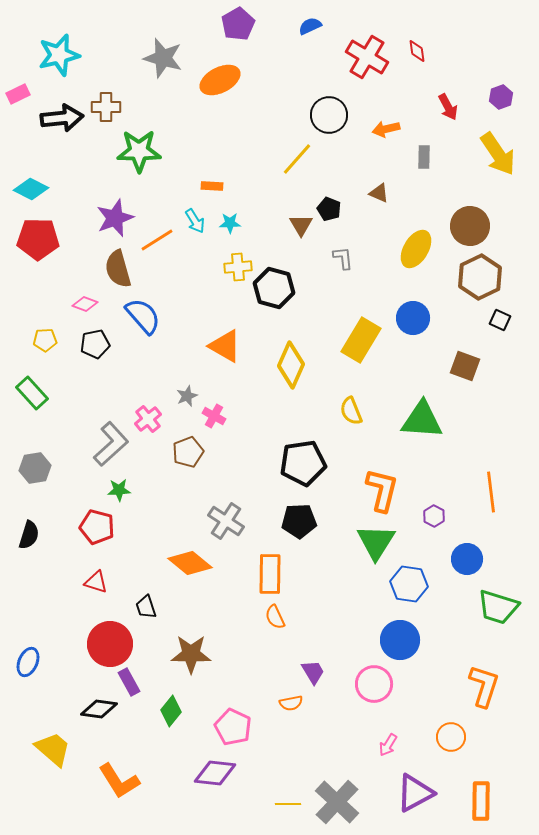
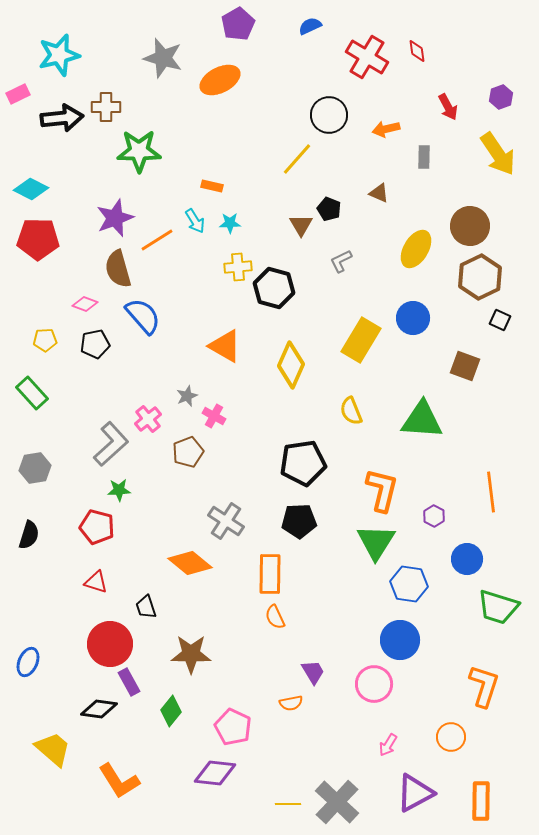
orange rectangle at (212, 186): rotated 10 degrees clockwise
gray L-shape at (343, 258): moved 2 px left, 3 px down; rotated 110 degrees counterclockwise
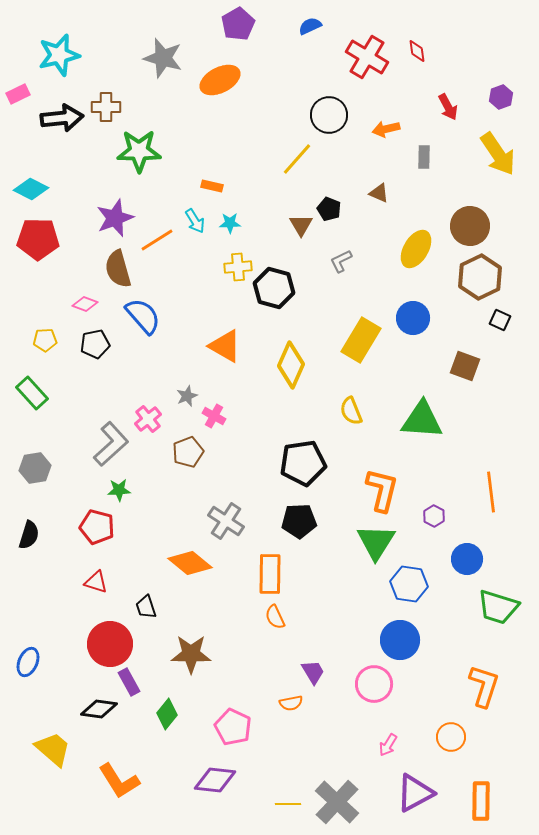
green diamond at (171, 711): moved 4 px left, 3 px down
purple diamond at (215, 773): moved 7 px down
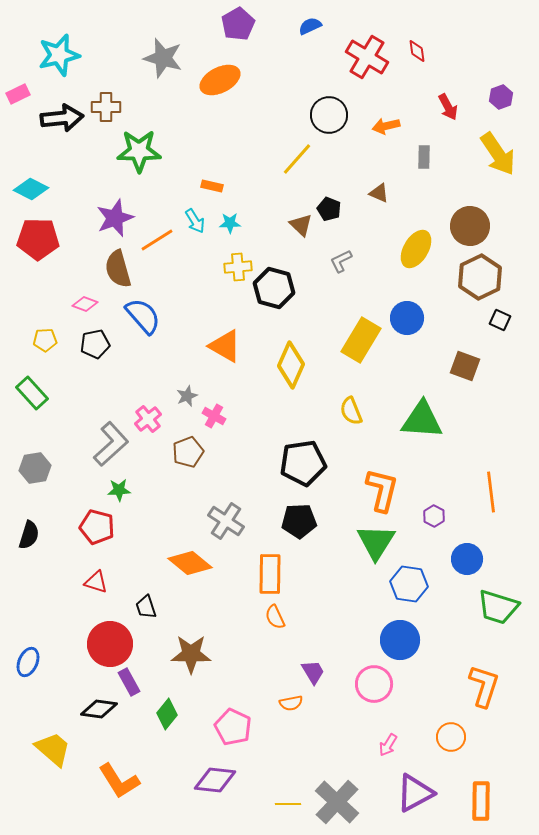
orange arrow at (386, 129): moved 3 px up
brown triangle at (301, 225): rotated 15 degrees counterclockwise
blue circle at (413, 318): moved 6 px left
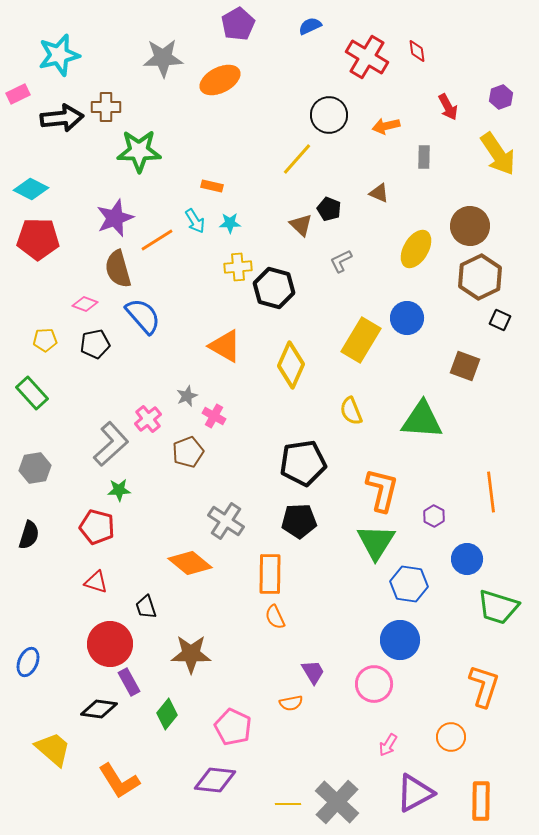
gray star at (163, 58): rotated 18 degrees counterclockwise
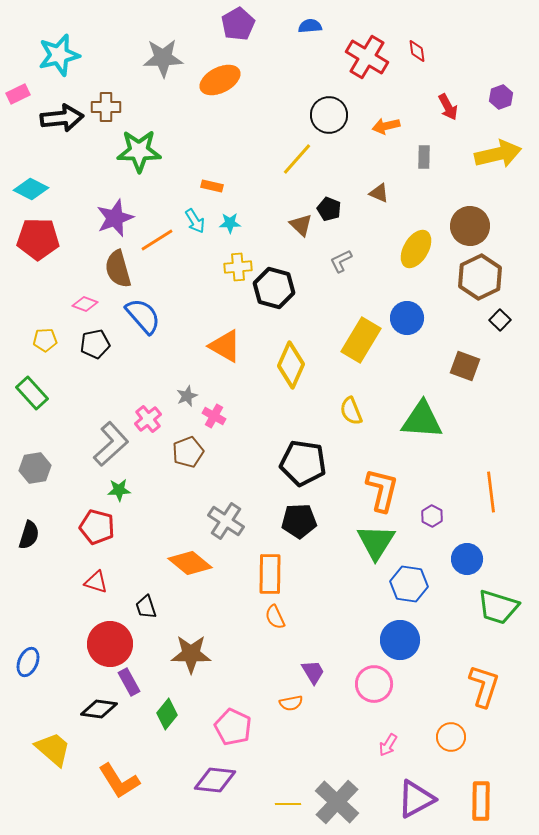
blue semicircle at (310, 26): rotated 20 degrees clockwise
yellow arrow at (498, 154): rotated 69 degrees counterclockwise
black square at (500, 320): rotated 20 degrees clockwise
black pentagon at (303, 463): rotated 18 degrees clockwise
purple hexagon at (434, 516): moved 2 px left
purple triangle at (415, 793): moved 1 px right, 6 px down
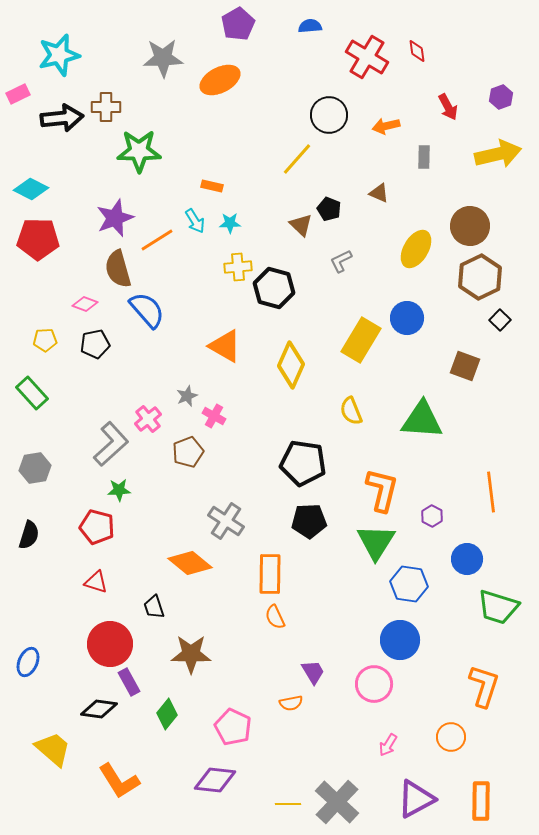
blue semicircle at (143, 316): moved 4 px right, 6 px up
black pentagon at (299, 521): moved 10 px right
black trapezoid at (146, 607): moved 8 px right
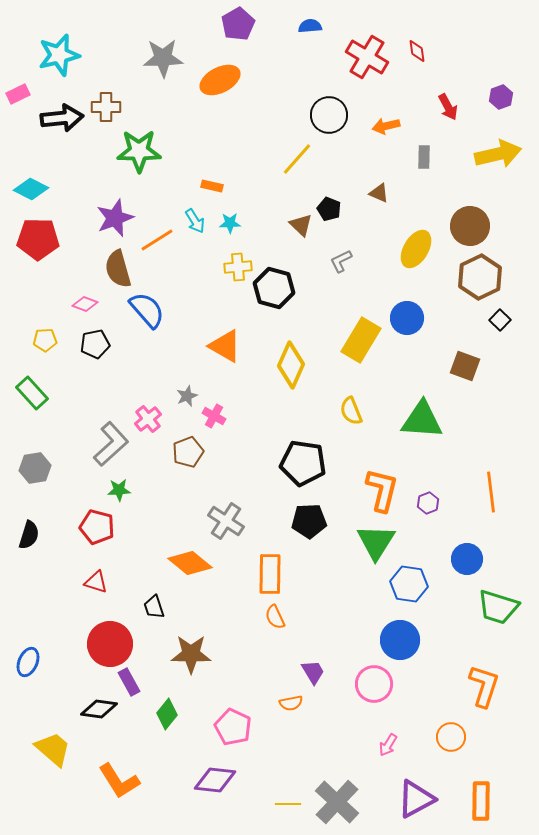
purple hexagon at (432, 516): moved 4 px left, 13 px up; rotated 10 degrees clockwise
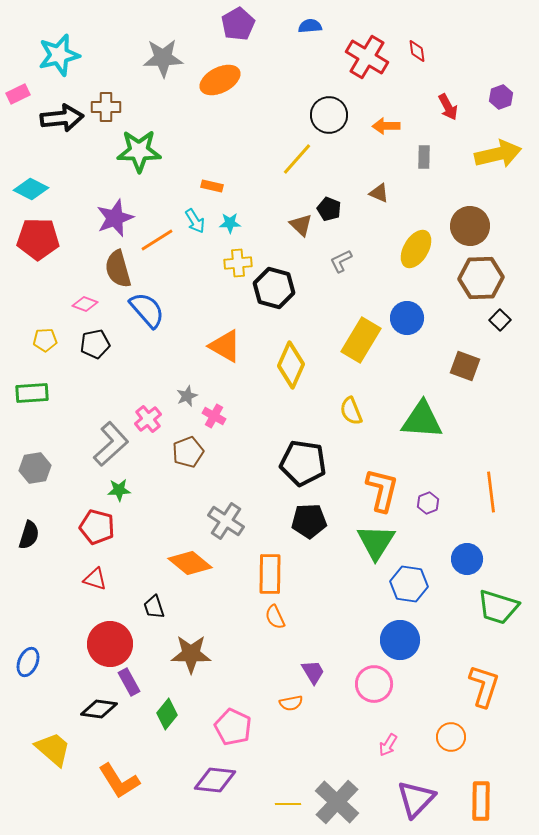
orange arrow at (386, 126): rotated 12 degrees clockwise
yellow cross at (238, 267): moved 4 px up
brown hexagon at (480, 277): moved 1 px right, 1 px down; rotated 24 degrees clockwise
green rectangle at (32, 393): rotated 52 degrees counterclockwise
red triangle at (96, 582): moved 1 px left, 3 px up
purple triangle at (416, 799): rotated 18 degrees counterclockwise
